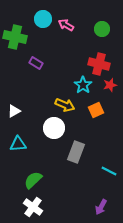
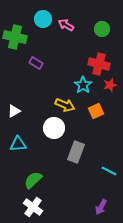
orange square: moved 1 px down
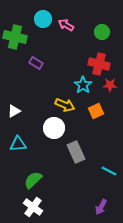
green circle: moved 3 px down
red star: rotated 16 degrees clockwise
gray rectangle: rotated 45 degrees counterclockwise
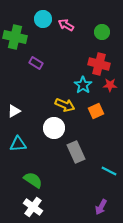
green semicircle: rotated 78 degrees clockwise
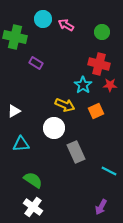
cyan triangle: moved 3 px right
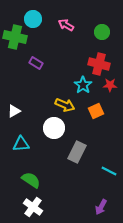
cyan circle: moved 10 px left
gray rectangle: moved 1 px right; rotated 50 degrees clockwise
green semicircle: moved 2 px left
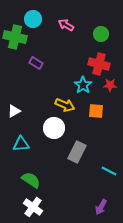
green circle: moved 1 px left, 2 px down
orange square: rotated 28 degrees clockwise
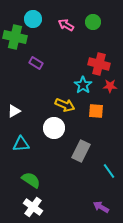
green circle: moved 8 px left, 12 px up
red star: moved 1 px down
gray rectangle: moved 4 px right, 1 px up
cyan line: rotated 28 degrees clockwise
purple arrow: rotated 91 degrees clockwise
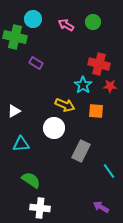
white cross: moved 7 px right, 1 px down; rotated 30 degrees counterclockwise
